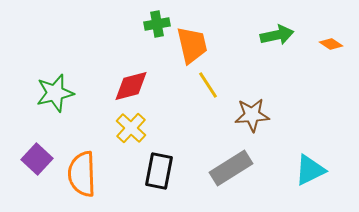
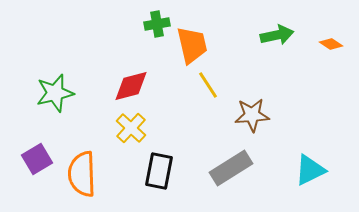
purple square: rotated 16 degrees clockwise
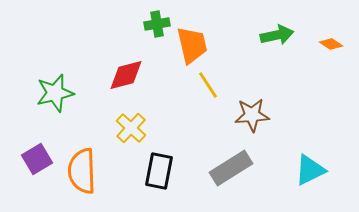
red diamond: moved 5 px left, 11 px up
orange semicircle: moved 3 px up
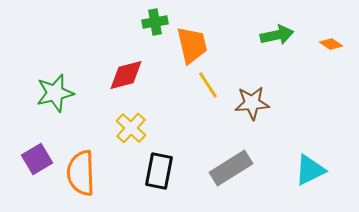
green cross: moved 2 px left, 2 px up
brown star: moved 12 px up
orange semicircle: moved 1 px left, 2 px down
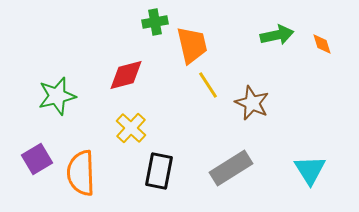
orange diamond: moved 9 px left; rotated 40 degrees clockwise
green star: moved 2 px right, 3 px down
brown star: rotated 28 degrees clockwise
cyan triangle: rotated 36 degrees counterclockwise
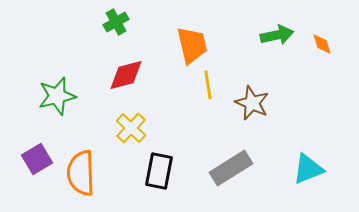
green cross: moved 39 px left; rotated 20 degrees counterclockwise
yellow line: rotated 24 degrees clockwise
cyan triangle: moved 2 px left, 1 px up; rotated 40 degrees clockwise
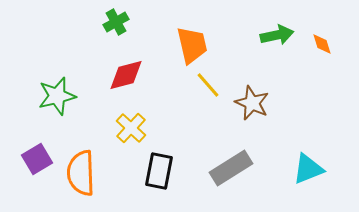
yellow line: rotated 32 degrees counterclockwise
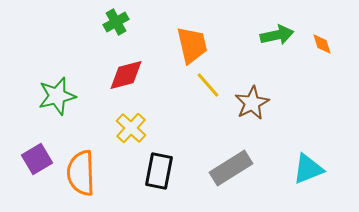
brown star: rotated 20 degrees clockwise
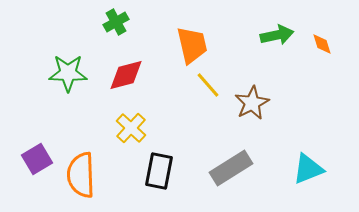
green star: moved 11 px right, 23 px up; rotated 15 degrees clockwise
orange semicircle: moved 2 px down
